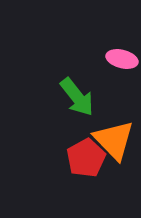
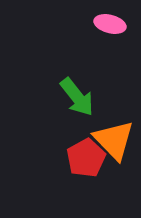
pink ellipse: moved 12 px left, 35 px up
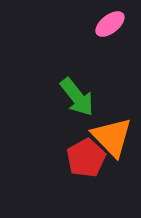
pink ellipse: rotated 52 degrees counterclockwise
orange triangle: moved 2 px left, 3 px up
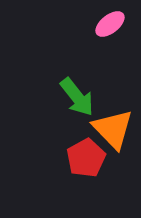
orange triangle: moved 1 px right, 8 px up
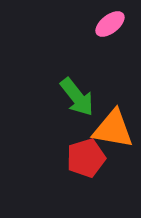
orange triangle: rotated 36 degrees counterclockwise
red pentagon: rotated 12 degrees clockwise
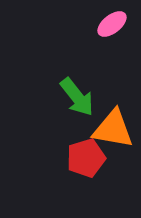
pink ellipse: moved 2 px right
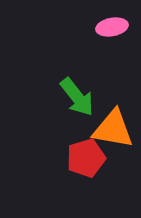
pink ellipse: moved 3 px down; rotated 28 degrees clockwise
